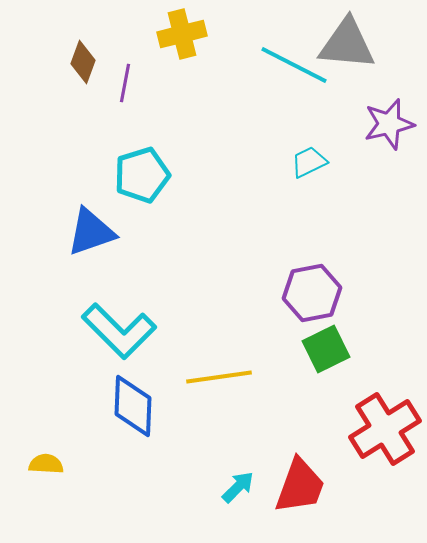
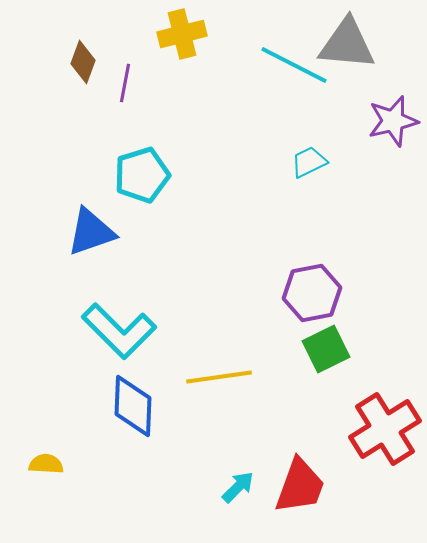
purple star: moved 4 px right, 3 px up
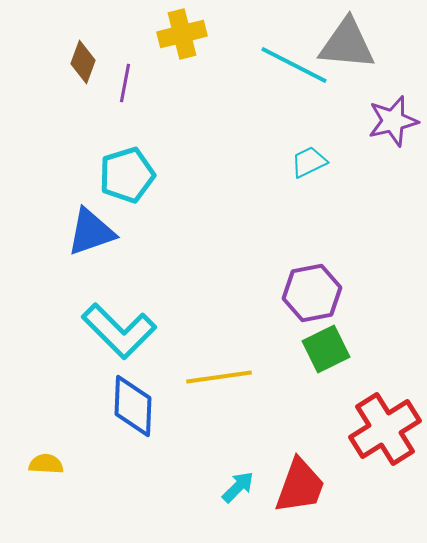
cyan pentagon: moved 15 px left
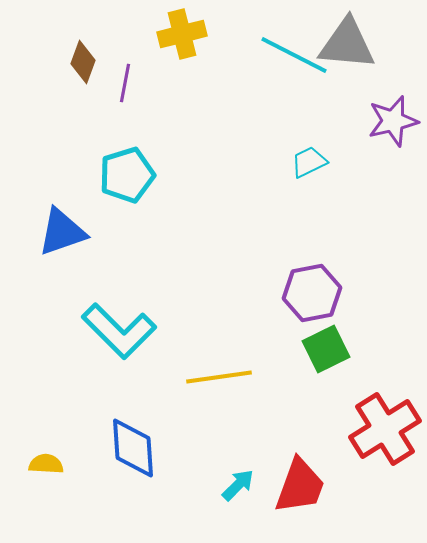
cyan line: moved 10 px up
blue triangle: moved 29 px left
blue diamond: moved 42 px down; rotated 6 degrees counterclockwise
cyan arrow: moved 2 px up
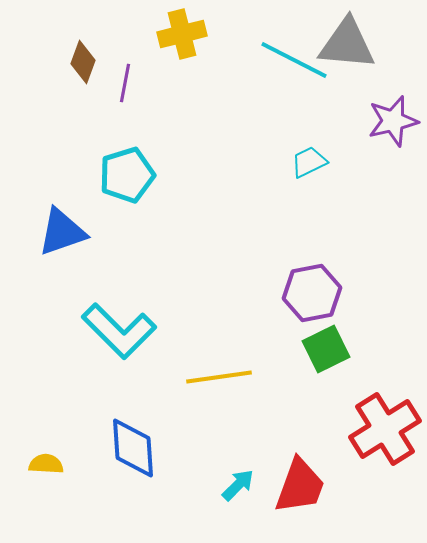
cyan line: moved 5 px down
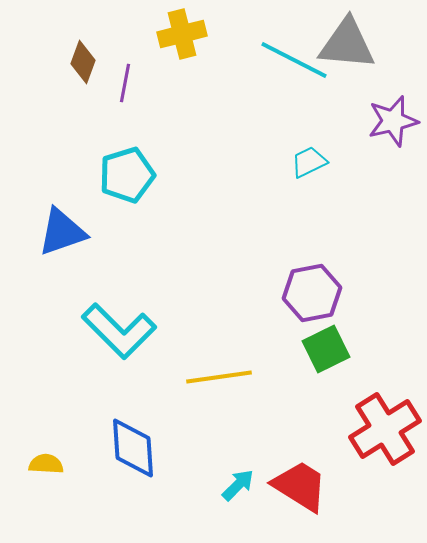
red trapezoid: rotated 78 degrees counterclockwise
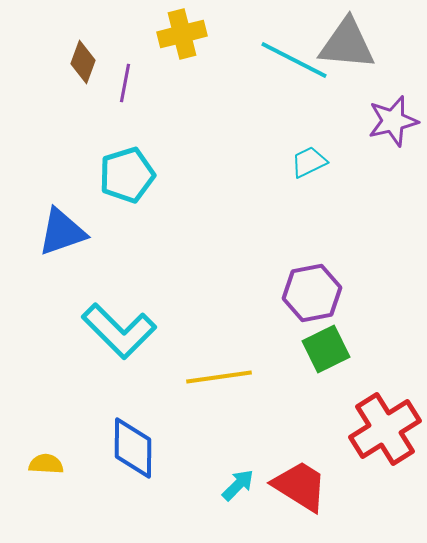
blue diamond: rotated 4 degrees clockwise
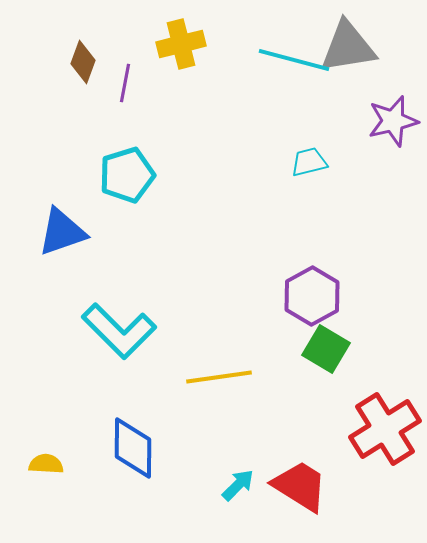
yellow cross: moved 1 px left, 10 px down
gray triangle: moved 1 px right, 3 px down; rotated 14 degrees counterclockwise
cyan line: rotated 12 degrees counterclockwise
cyan trapezoid: rotated 12 degrees clockwise
purple hexagon: moved 3 px down; rotated 18 degrees counterclockwise
green square: rotated 33 degrees counterclockwise
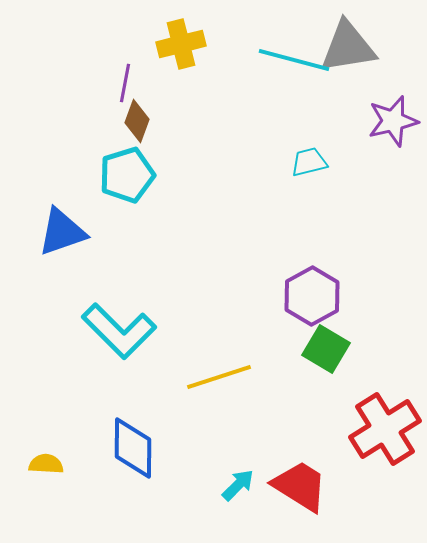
brown diamond: moved 54 px right, 59 px down
yellow line: rotated 10 degrees counterclockwise
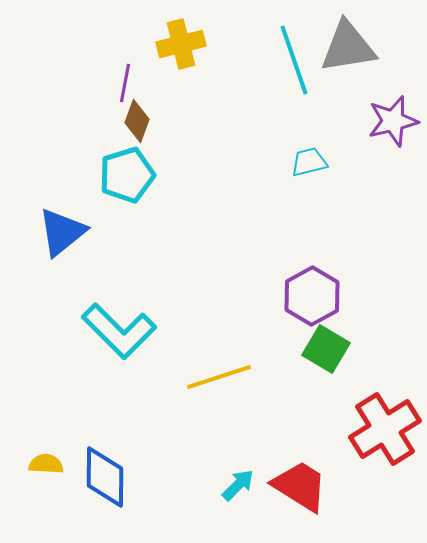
cyan line: rotated 56 degrees clockwise
blue triangle: rotated 20 degrees counterclockwise
blue diamond: moved 28 px left, 29 px down
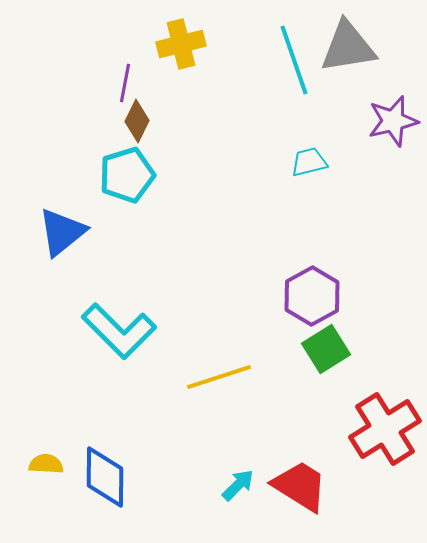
brown diamond: rotated 6 degrees clockwise
green square: rotated 27 degrees clockwise
